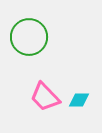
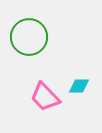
cyan diamond: moved 14 px up
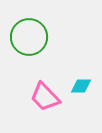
cyan diamond: moved 2 px right
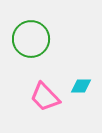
green circle: moved 2 px right, 2 px down
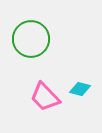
cyan diamond: moved 1 px left, 3 px down; rotated 15 degrees clockwise
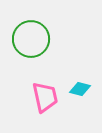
pink trapezoid: rotated 148 degrees counterclockwise
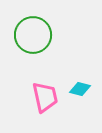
green circle: moved 2 px right, 4 px up
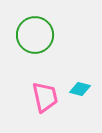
green circle: moved 2 px right
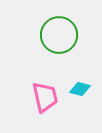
green circle: moved 24 px right
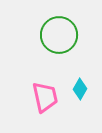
cyan diamond: rotated 75 degrees counterclockwise
